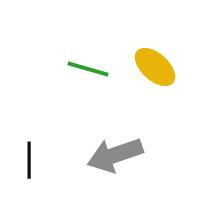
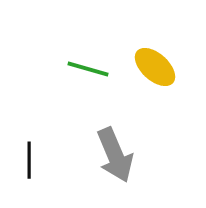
gray arrow: rotated 94 degrees counterclockwise
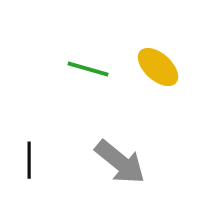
yellow ellipse: moved 3 px right
gray arrow: moved 5 px right, 7 px down; rotated 28 degrees counterclockwise
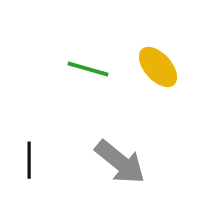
yellow ellipse: rotated 6 degrees clockwise
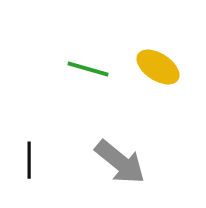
yellow ellipse: rotated 15 degrees counterclockwise
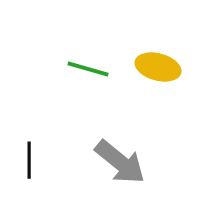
yellow ellipse: rotated 18 degrees counterclockwise
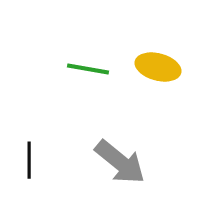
green line: rotated 6 degrees counterclockwise
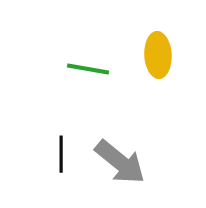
yellow ellipse: moved 12 px up; rotated 72 degrees clockwise
black line: moved 32 px right, 6 px up
